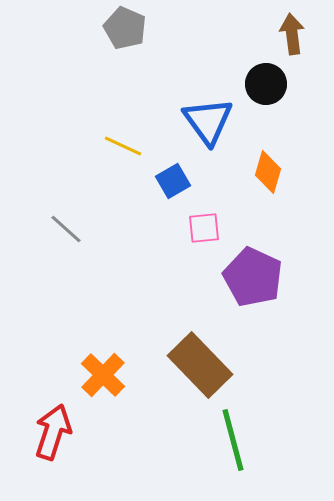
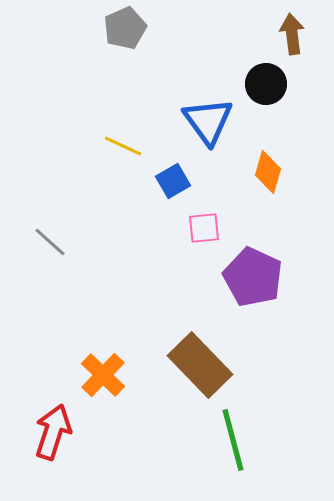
gray pentagon: rotated 24 degrees clockwise
gray line: moved 16 px left, 13 px down
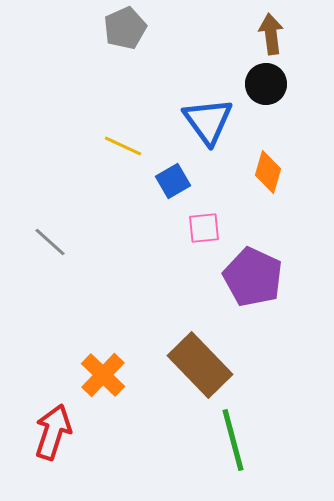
brown arrow: moved 21 px left
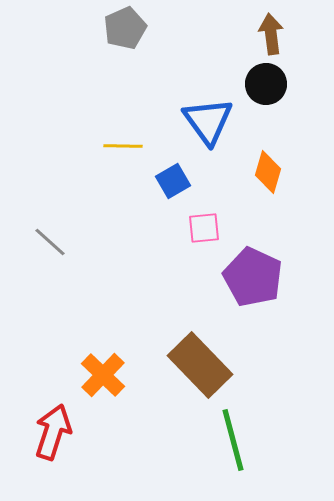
yellow line: rotated 24 degrees counterclockwise
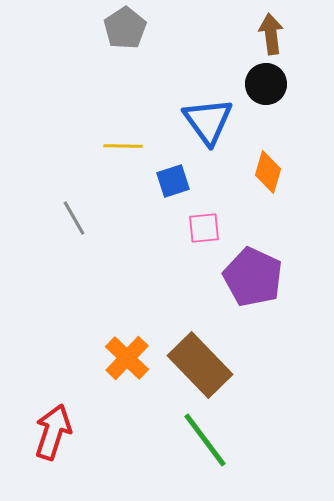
gray pentagon: rotated 9 degrees counterclockwise
blue square: rotated 12 degrees clockwise
gray line: moved 24 px right, 24 px up; rotated 18 degrees clockwise
orange cross: moved 24 px right, 17 px up
green line: moved 28 px left; rotated 22 degrees counterclockwise
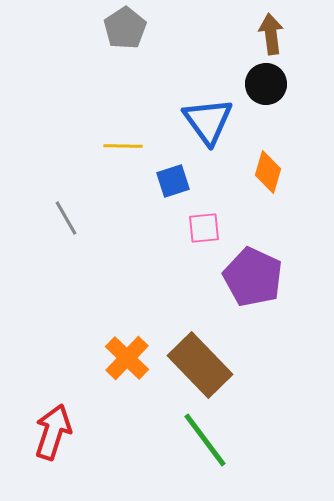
gray line: moved 8 px left
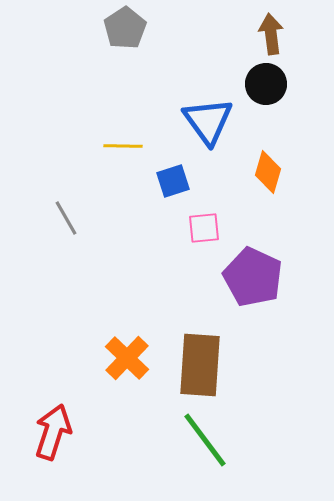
brown rectangle: rotated 48 degrees clockwise
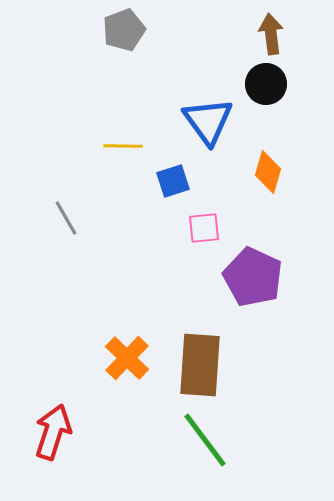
gray pentagon: moved 1 px left, 2 px down; rotated 12 degrees clockwise
